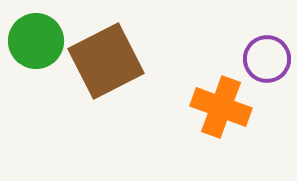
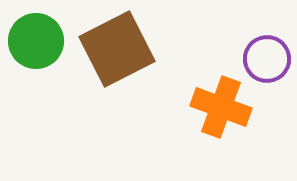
brown square: moved 11 px right, 12 px up
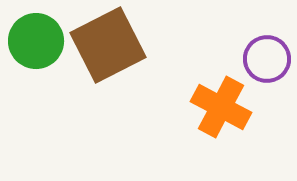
brown square: moved 9 px left, 4 px up
orange cross: rotated 8 degrees clockwise
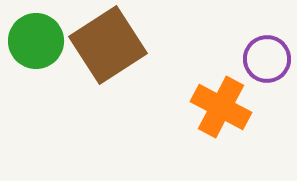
brown square: rotated 6 degrees counterclockwise
